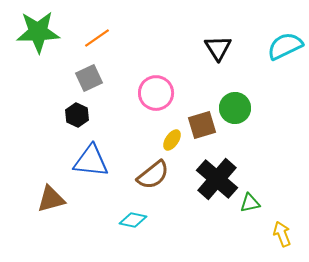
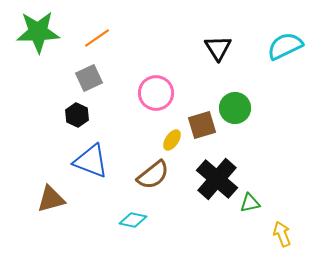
blue triangle: rotated 15 degrees clockwise
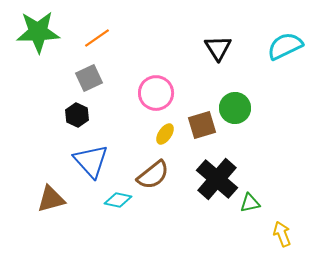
yellow ellipse: moved 7 px left, 6 px up
blue triangle: rotated 27 degrees clockwise
cyan diamond: moved 15 px left, 20 px up
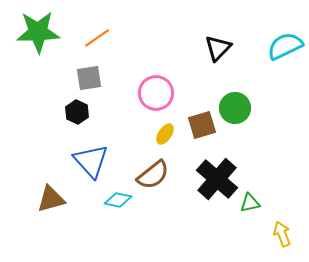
black triangle: rotated 16 degrees clockwise
gray square: rotated 16 degrees clockwise
black hexagon: moved 3 px up
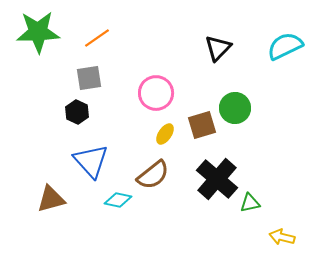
yellow arrow: moved 3 px down; rotated 55 degrees counterclockwise
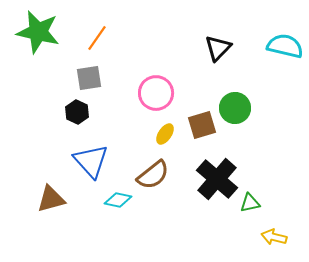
green star: rotated 15 degrees clockwise
orange line: rotated 20 degrees counterclockwise
cyan semicircle: rotated 39 degrees clockwise
yellow arrow: moved 8 px left
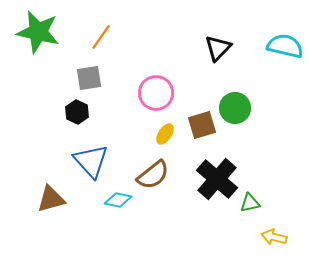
orange line: moved 4 px right, 1 px up
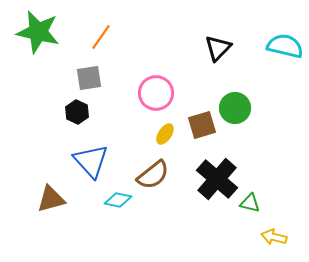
green triangle: rotated 25 degrees clockwise
